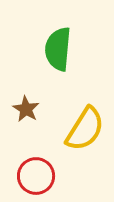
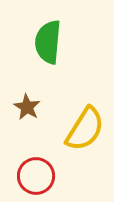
green semicircle: moved 10 px left, 7 px up
brown star: moved 1 px right, 2 px up
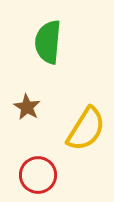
yellow semicircle: moved 1 px right
red circle: moved 2 px right, 1 px up
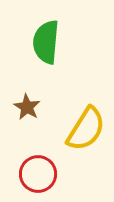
green semicircle: moved 2 px left
red circle: moved 1 px up
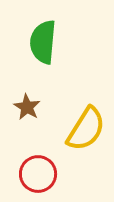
green semicircle: moved 3 px left
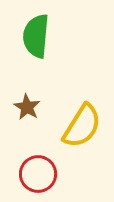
green semicircle: moved 7 px left, 6 px up
yellow semicircle: moved 4 px left, 3 px up
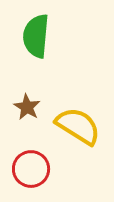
yellow semicircle: moved 4 px left; rotated 90 degrees counterclockwise
red circle: moved 7 px left, 5 px up
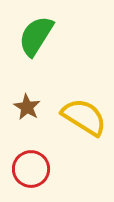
green semicircle: rotated 27 degrees clockwise
yellow semicircle: moved 6 px right, 9 px up
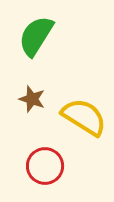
brown star: moved 5 px right, 8 px up; rotated 12 degrees counterclockwise
red circle: moved 14 px right, 3 px up
